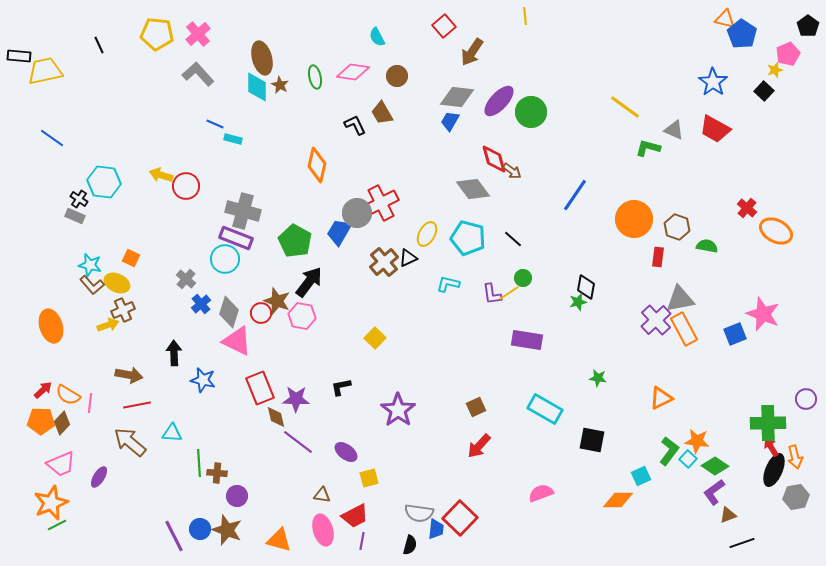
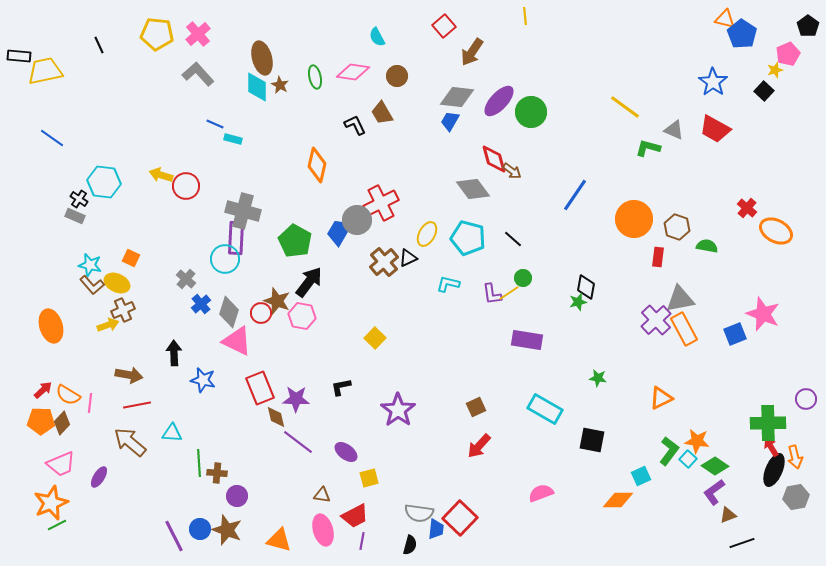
gray circle at (357, 213): moved 7 px down
purple rectangle at (236, 238): rotated 72 degrees clockwise
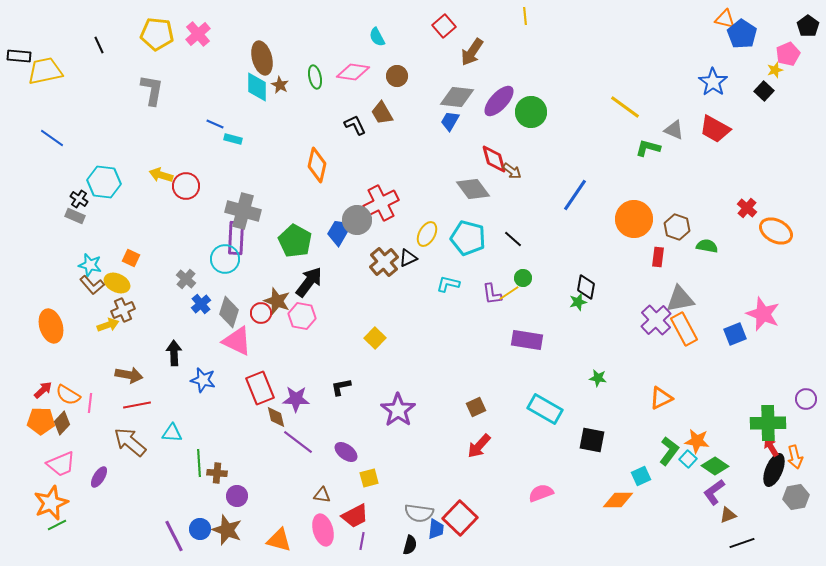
gray L-shape at (198, 74): moved 46 px left, 16 px down; rotated 52 degrees clockwise
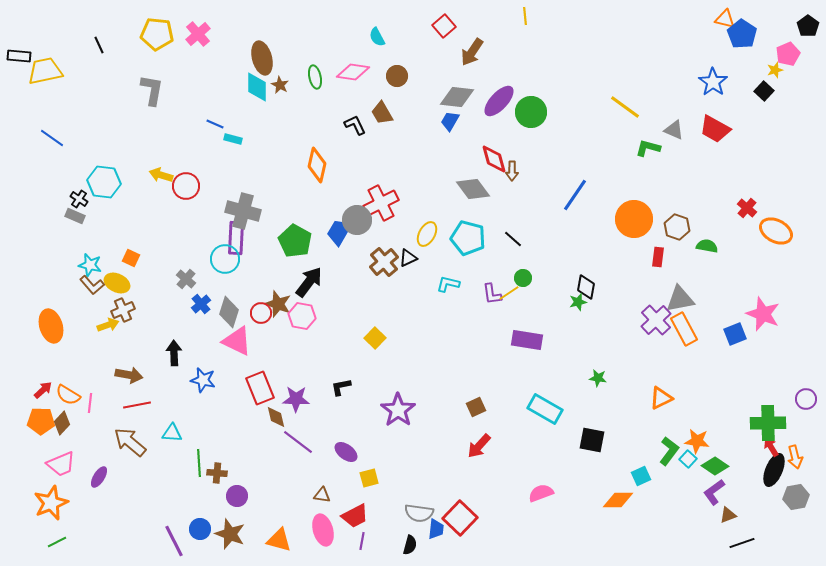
brown arrow at (512, 171): rotated 54 degrees clockwise
brown star at (277, 301): moved 1 px right, 3 px down
green line at (57, 525): moved 17 px down
brown star at (227, 530): moved 3 px right, 4 px down
purple line at (174, 536): moved 5 px down
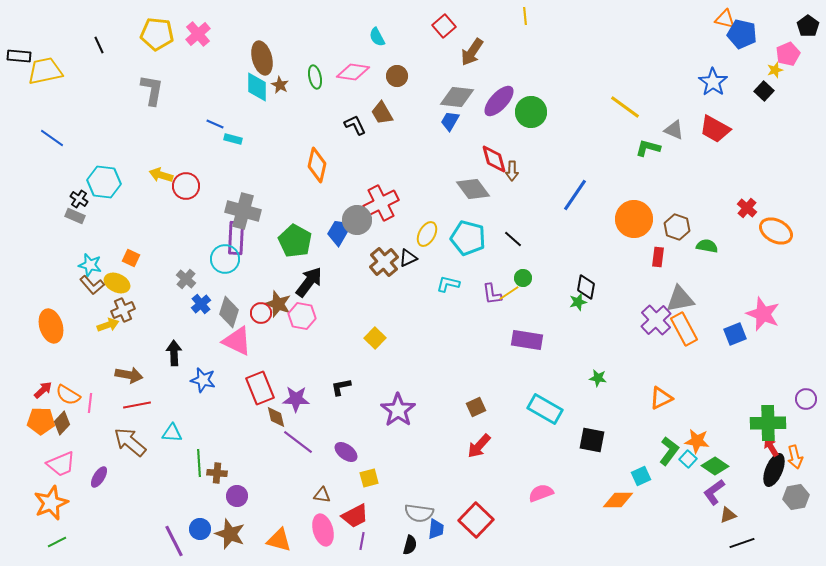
blue pentagon at (742, 34): rotated 20 degrees counterclockwise
red square at (460, 518): moved 16 px right, 2 px down
